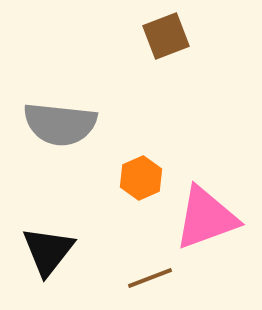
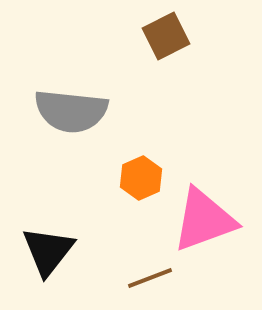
brown square: rotated 6 degrees counterclockwise
gray semicircle: moved 11 px right, 13 px up
pink triangle: moved 2 px left, 2 px down
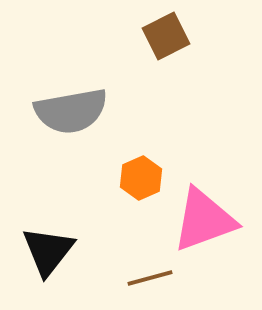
gray semicircle: rotated 16 degrees counterclockwise
brown line: rotated 6 degrees clockwise
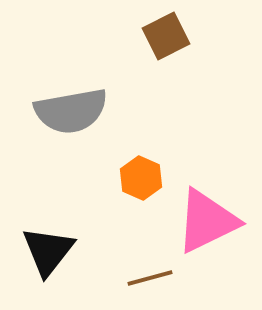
orange hexagon: rotated 12 degrees counterclockwise
pink triangle: moved 3 px right, 1 px down; rotated 6 degrees counterclockwise
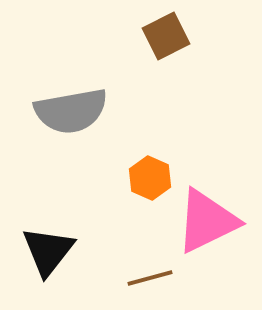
orange hexagon: moved 9 px right
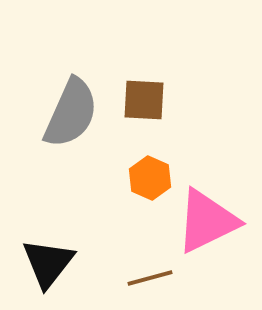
brown square: moved 22 px left, 64 px down; rotated 30 degrees clockwise
gray semicircle: moved 2 px down; rotated 56 degrees counterclockwise
black triangle: moved 12 px down
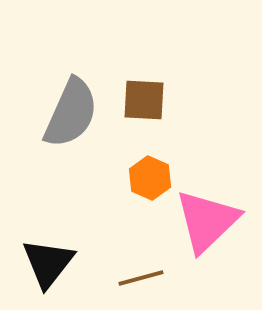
pink triangle: rotated 18 degrees counterclockwise
brown line: moved 9 px left
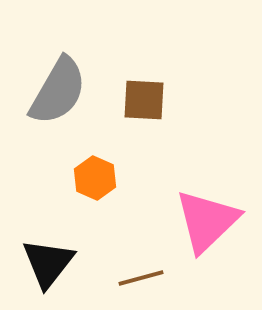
gray semicircle: moved 13 px left, 22 px up; rotated 6 degrees clockwise
orange hexagon: moved 55 px left
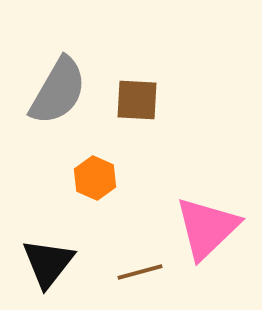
brown square: moved 7 px left
pink triangle: moved 7 px down
brown line: moved 1 px left, 6 px up
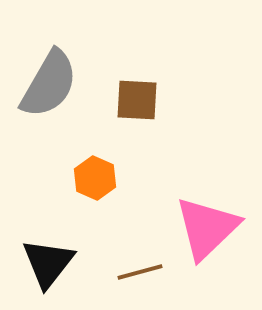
gray semicircle: moved 9 px left, 7 px up
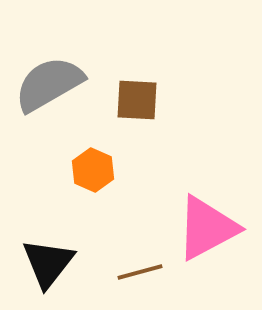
gray semicircle: rotated 150 degrees counterclockwise
orange hexagon: moved 2 px left, 8 px up
pink triangle: rotated 16 degrees clockwise
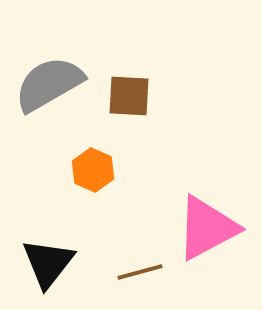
brown square: moved 8 px left, 4 px up
